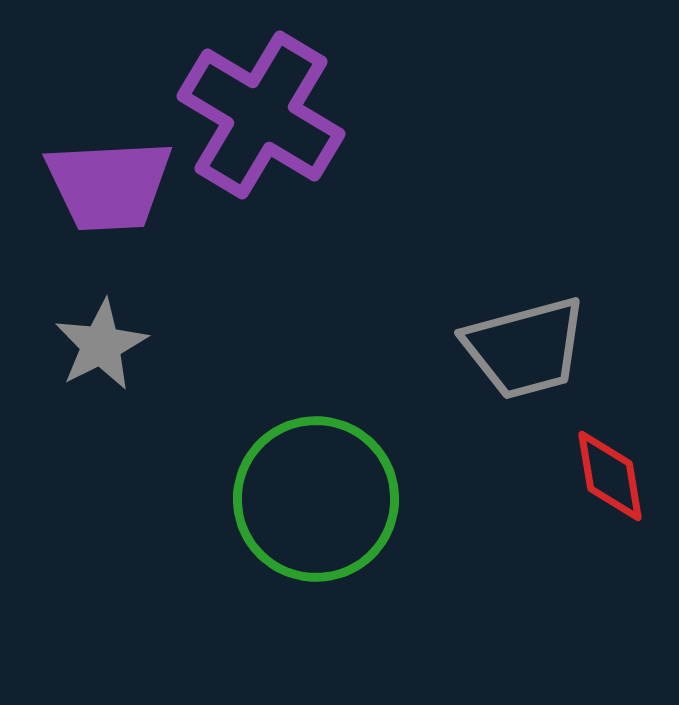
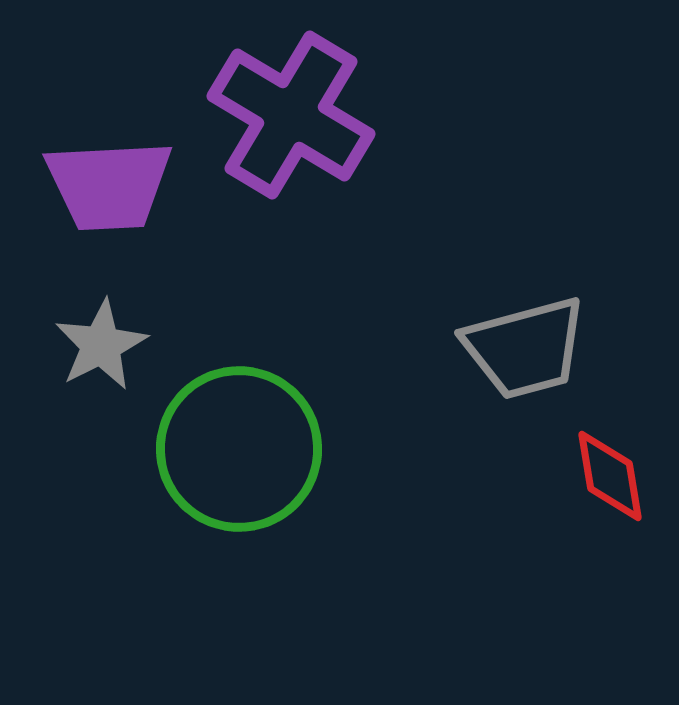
purple cross: moved 30 px right
green circle: moved 77 px left, 50 px up
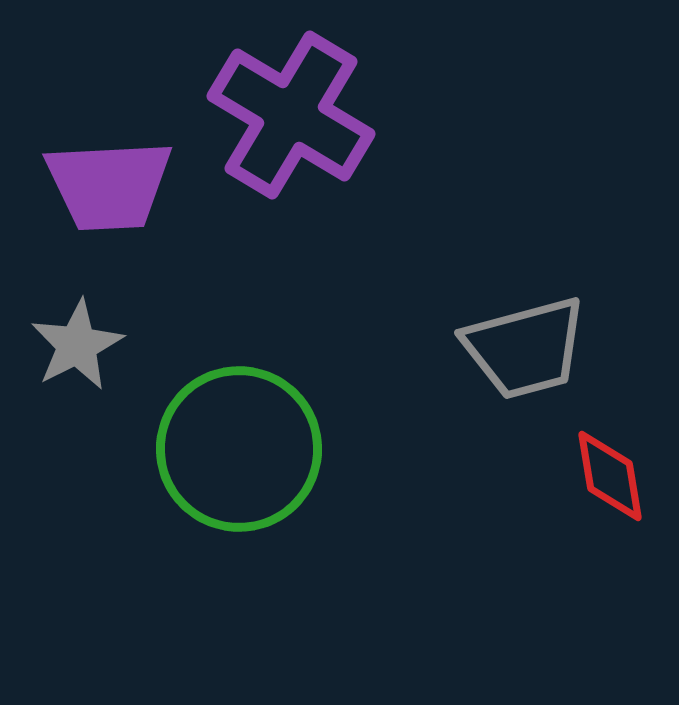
gray star: moved 24 px left
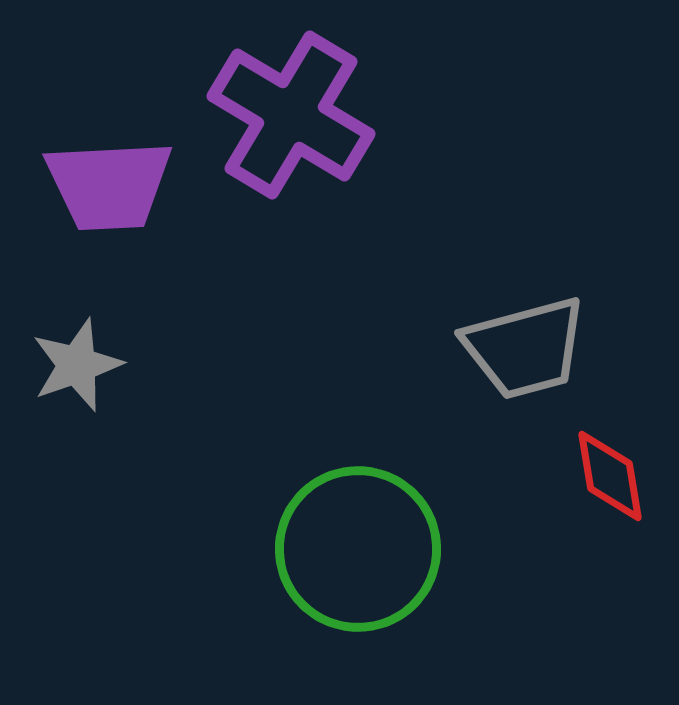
gray star: moved 20 px down; rotated 8 degrees clockwise
green circle: moved 119 px right, 100 px down
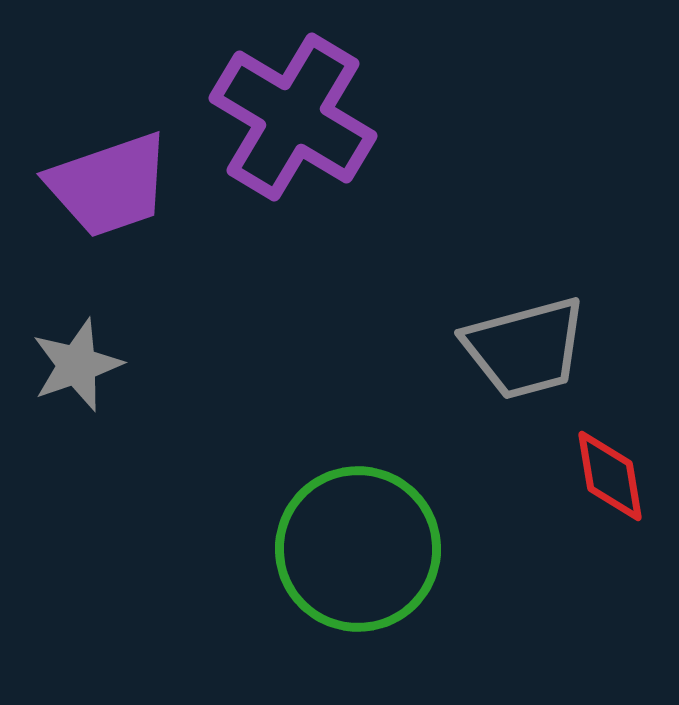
purple cross: moved 2 px right, 2 px down
purple trapezoid: rotated 16 degrees counterclockwise
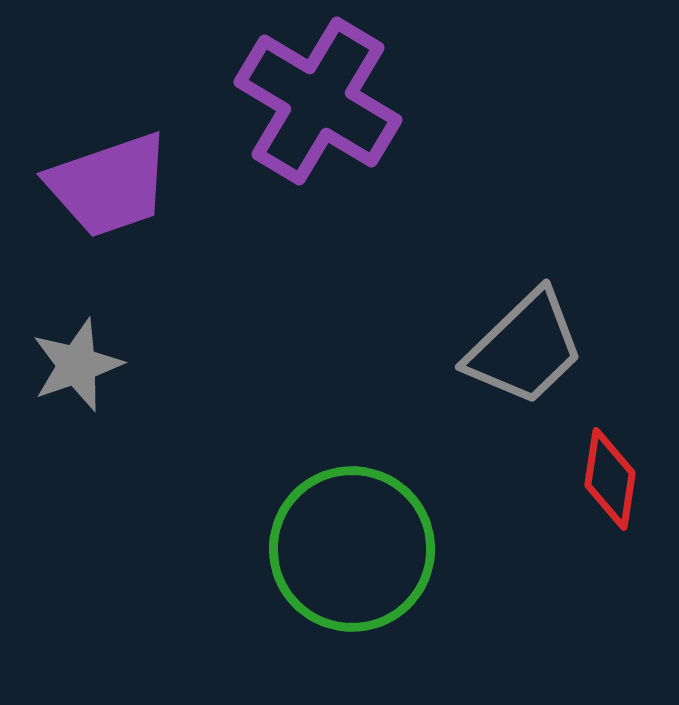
purple cross: moved 25 px right, 16 px up
gray trapezoid: rotated 29 degrees counterclockwise
red diamond: moved 3 px down; rotated 18 degrees clockwise
green circle: moved 6 px left
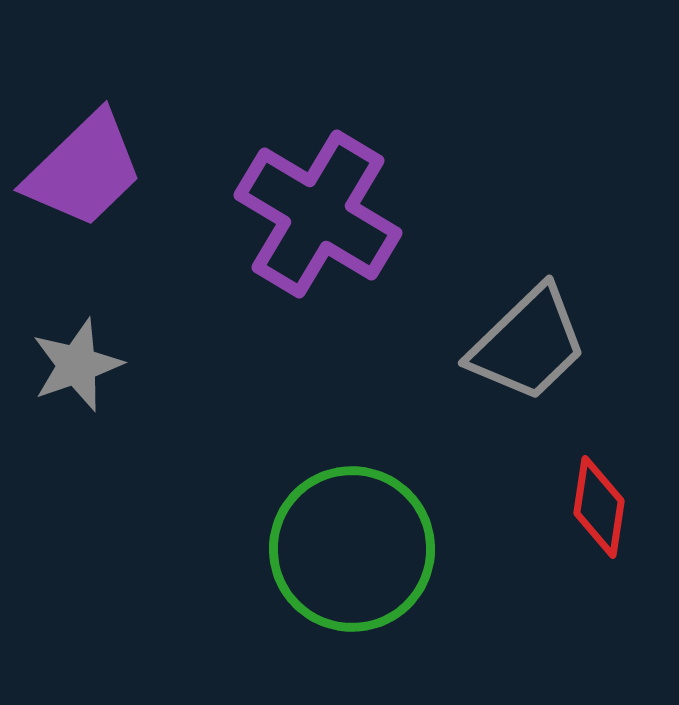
purple cross: moved 113 px down
purple trapezoid: moved 25 px left, 15 px up; rotated 25 degrees counterclockwise
gray trapezoid: moved 3 px right, 4 px up
red diamond: moved 11 px left, 28 px down
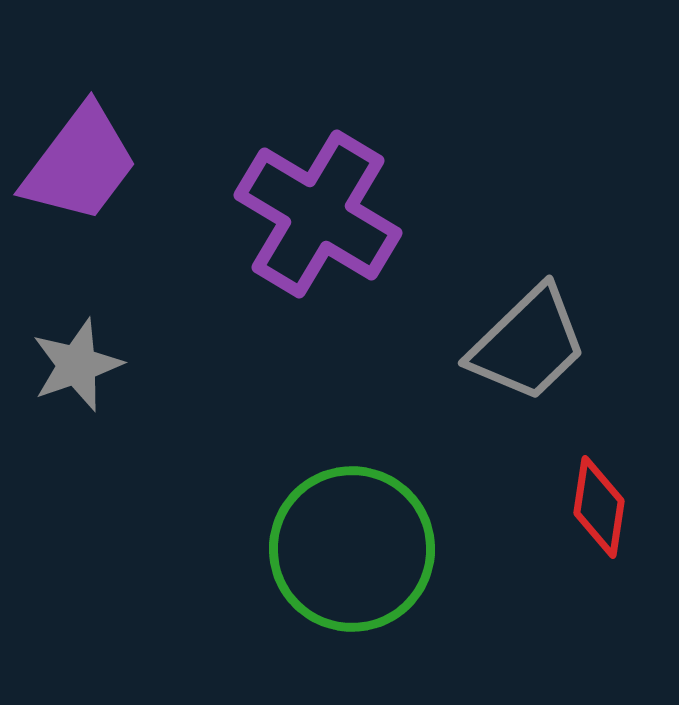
purple trapezoid: moved 4 px left, 6 px up; rotated 9 degrees counterclockwise
